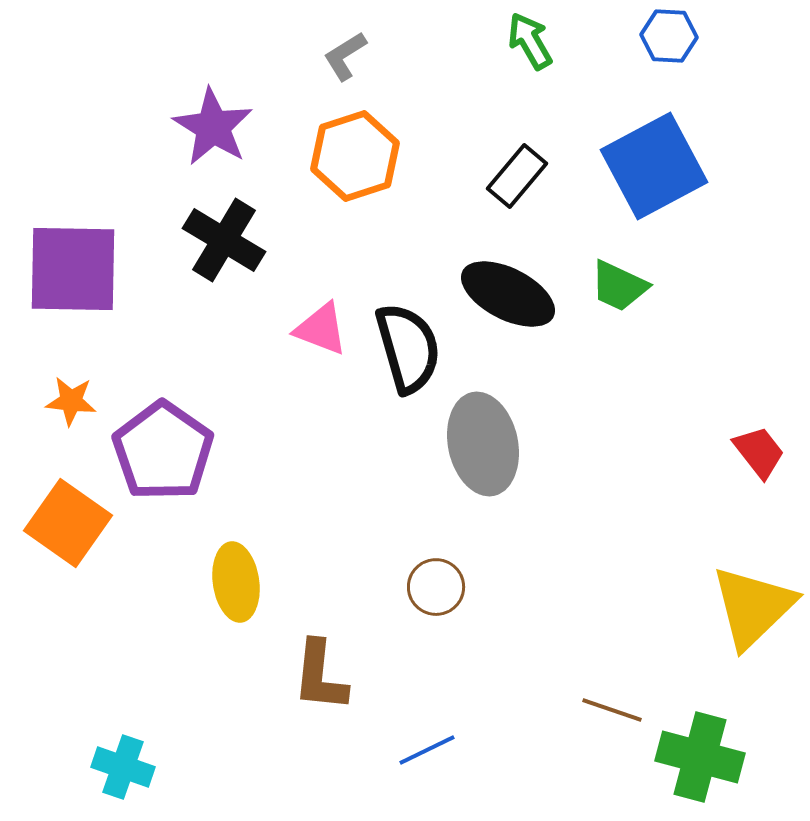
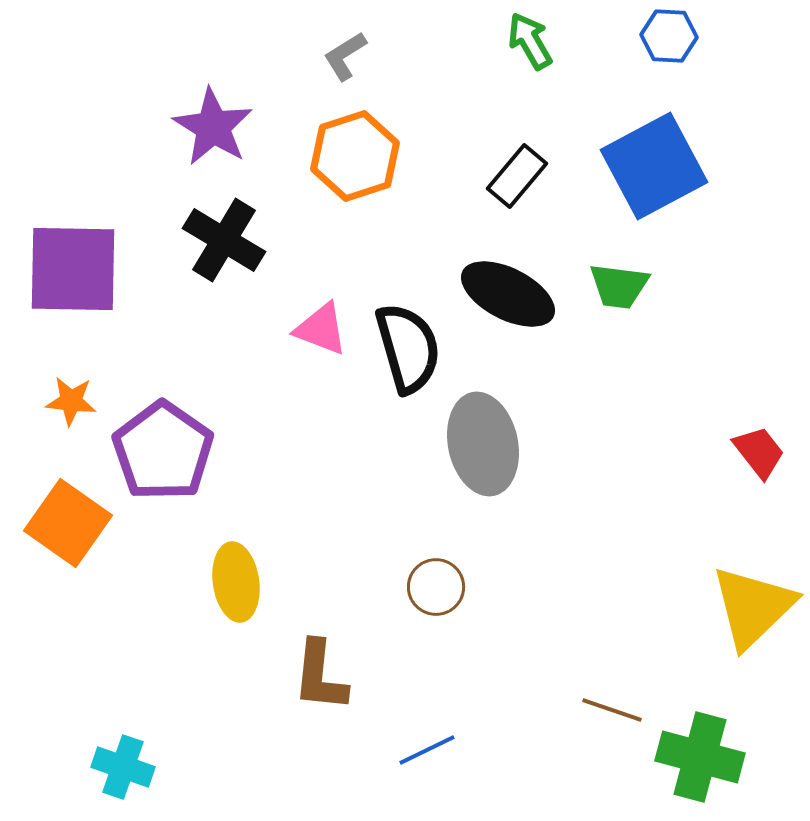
green trapezoid: rotated 18 degrees counterclockwise
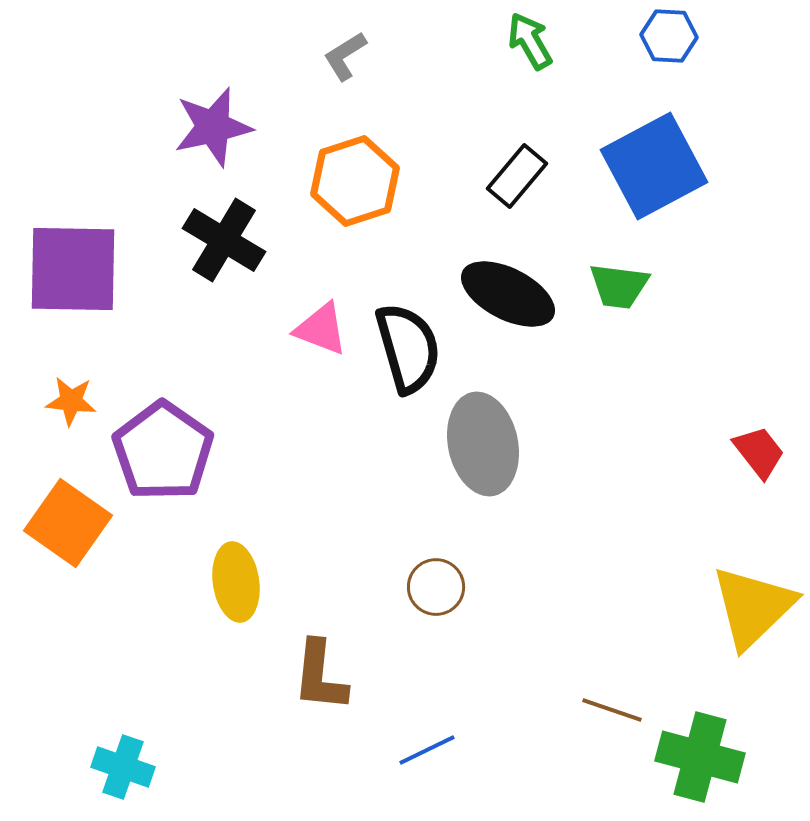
purple star: rotated 28 degrees clockwise
orange hexagon: moved 25 px down
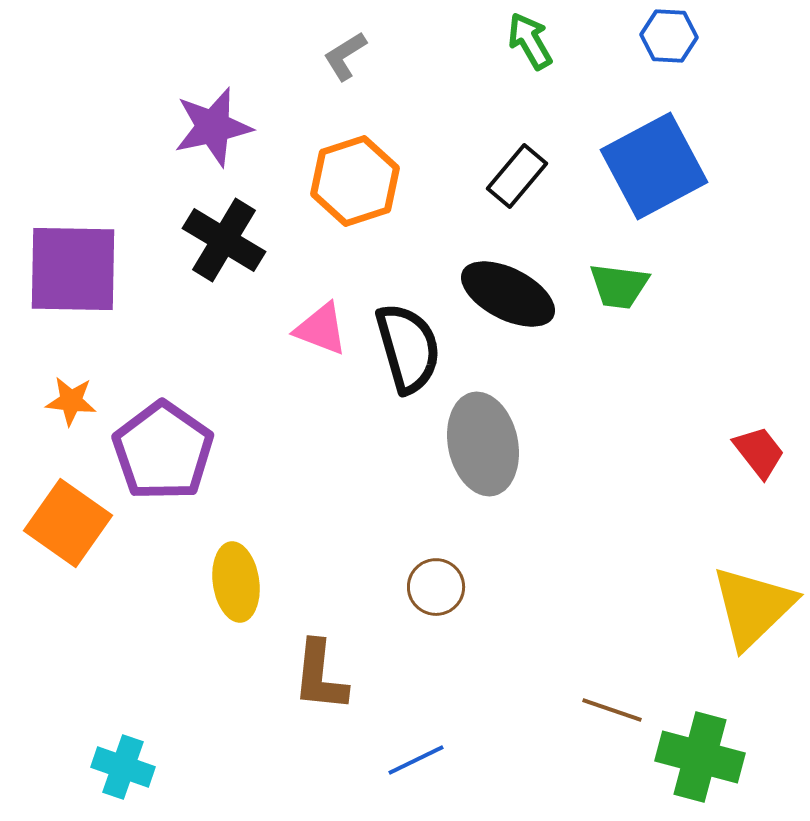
blue line: moved 11 px left, 10 px down
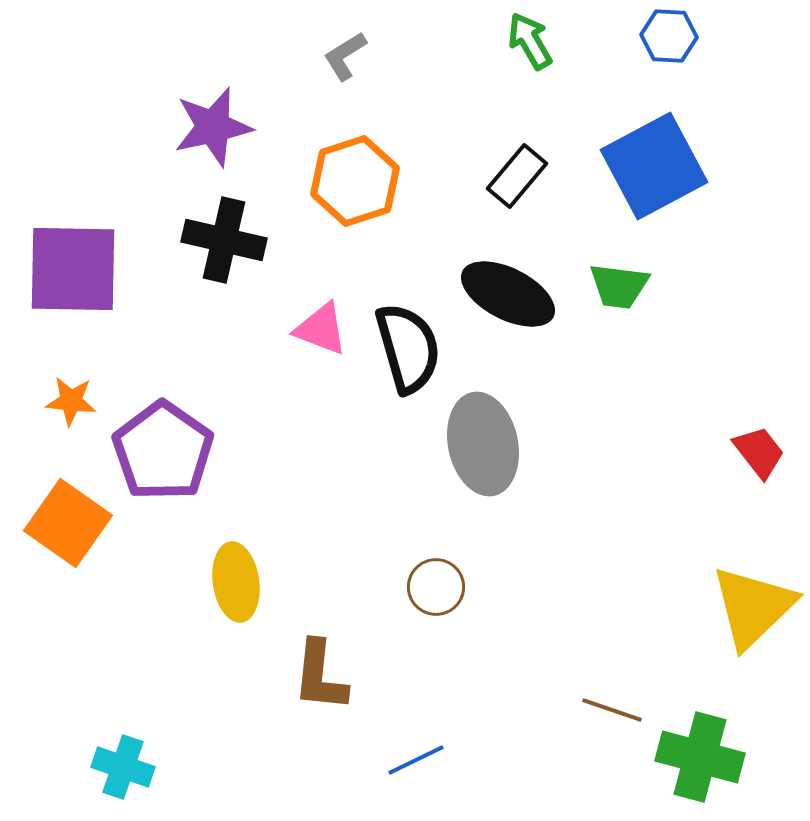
black cross: rotated 18 degrees counterclockwise
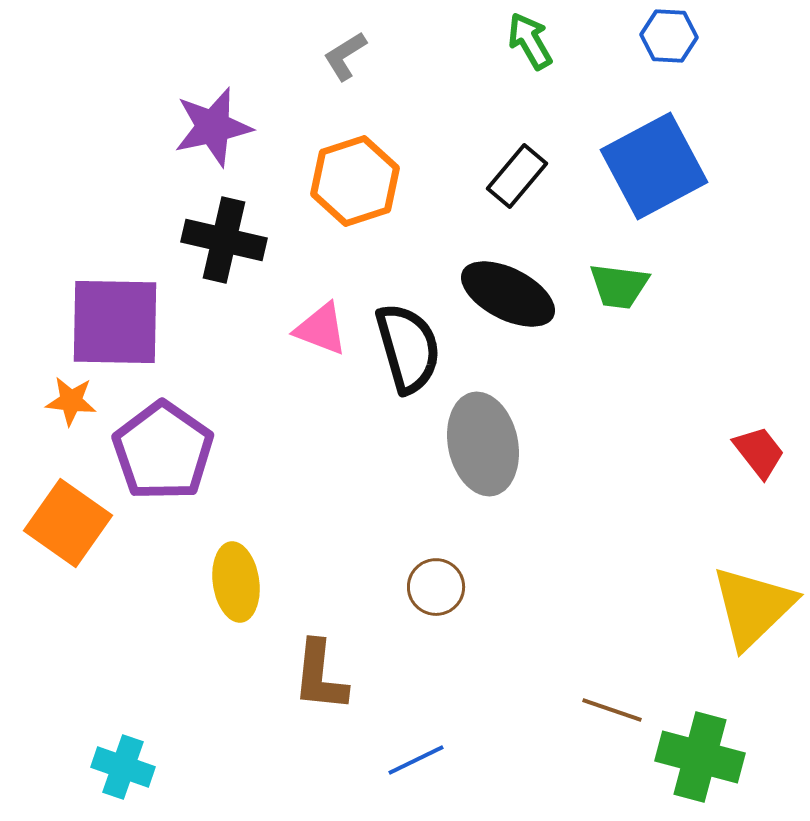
purple square: moved 42 px right, 53 px down
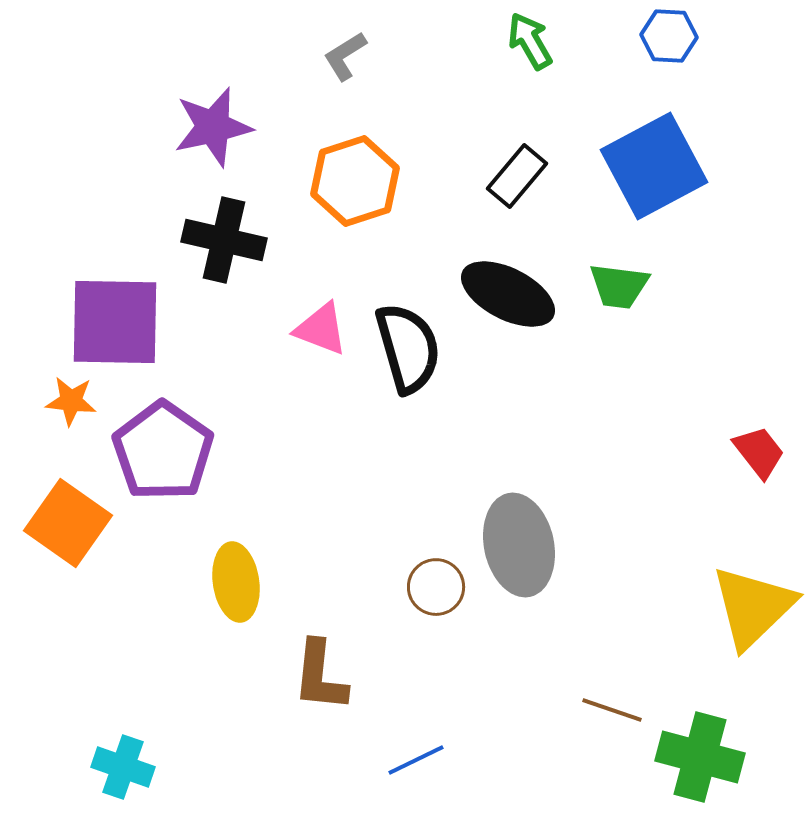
gray ellipse: moved 36 px right, 101 px down
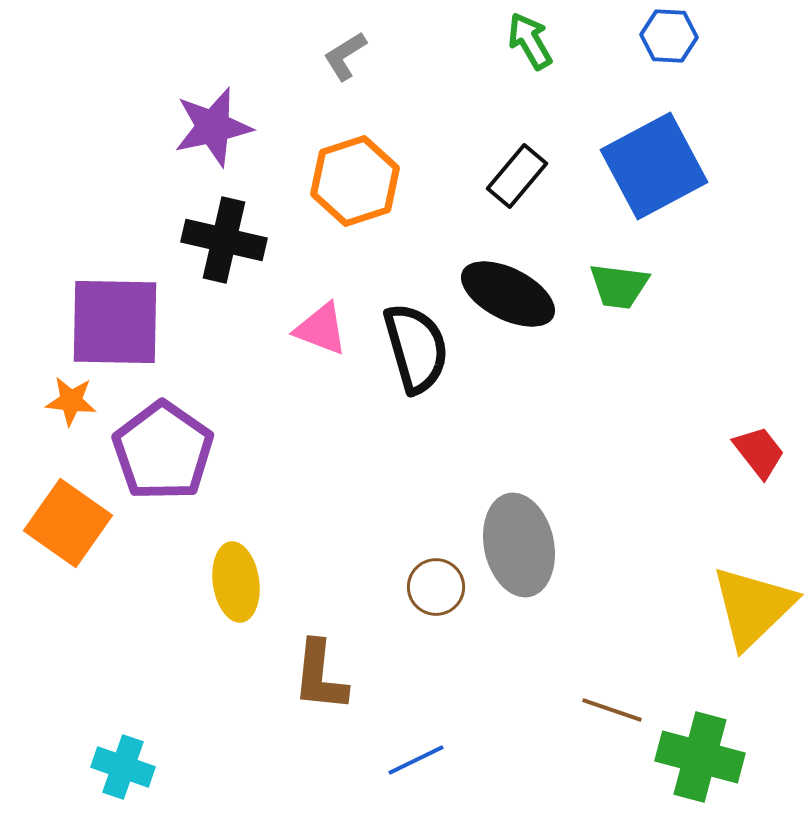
black semicircle: moved 8 px right
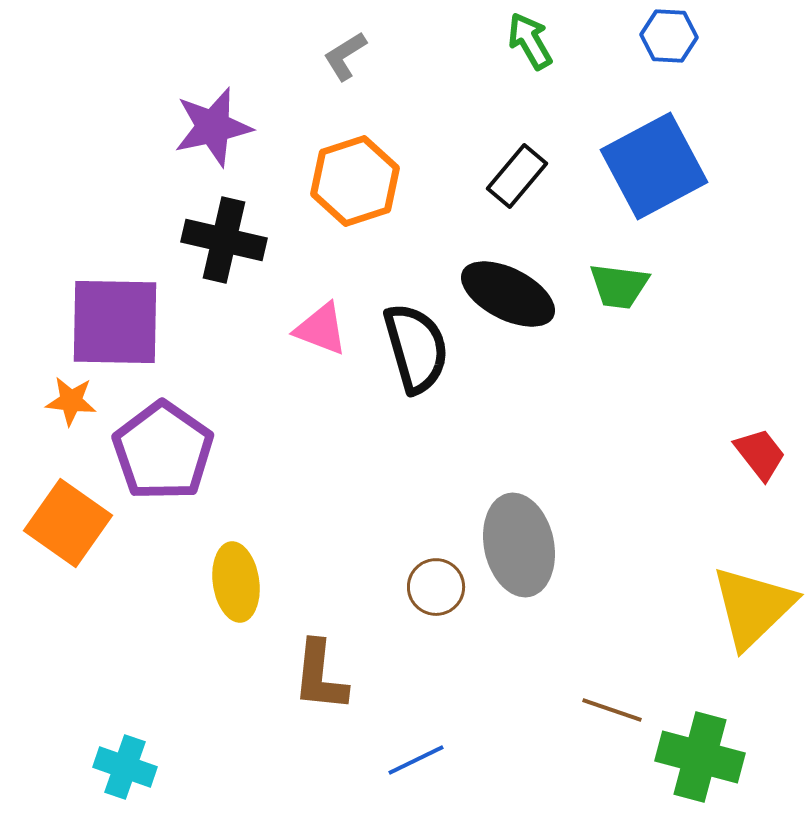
red trapezoid: moved 1 px right, 2 px down
cyan cross: moved 2 px right
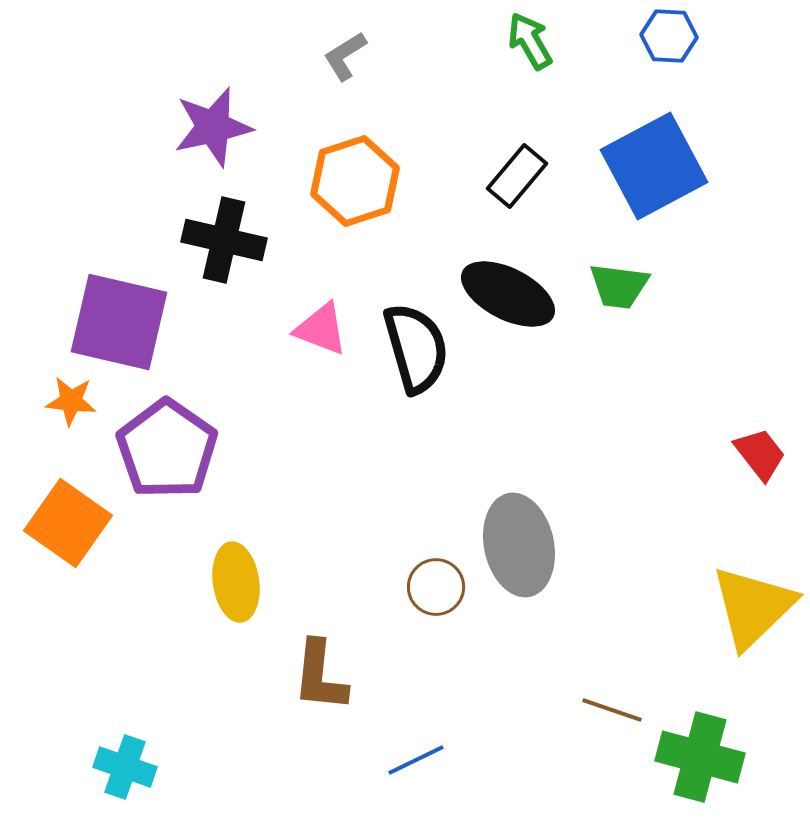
purple square: moved 4 px right; rotated 12 degrees clockwise
purple pentagon: moved 4 px right, 2 px up
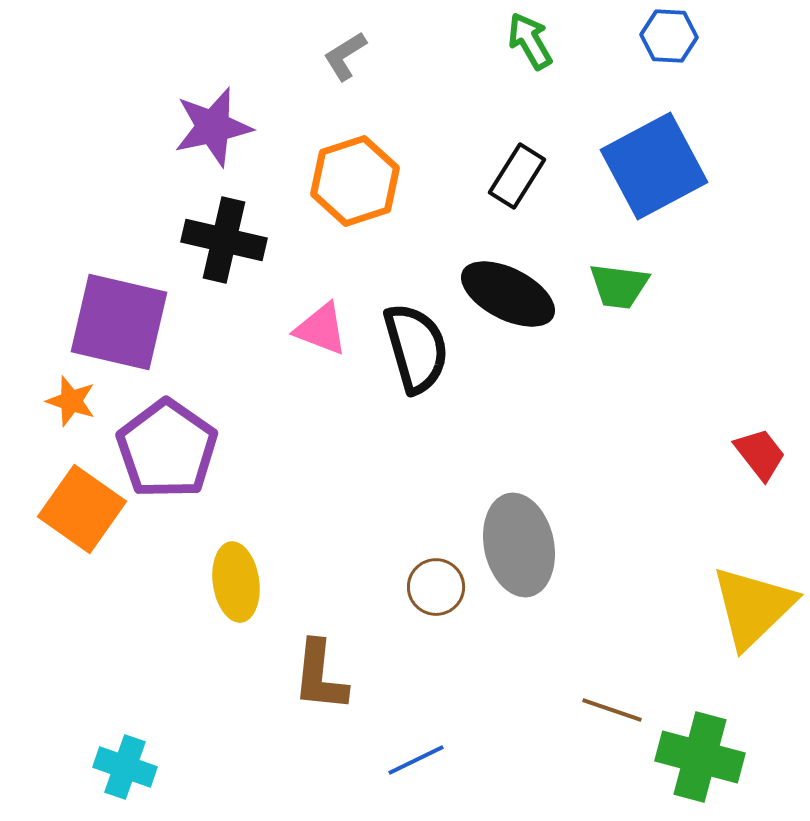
black rectangle: rotated 8 degrees counterclockwise
orange star: rotated 12 degrees clockwise
orange square: moved 14 px right, 14 px up
